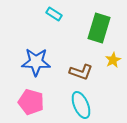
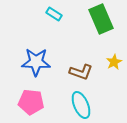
green rectangle: moved 2 px right, 9 px up; rotated 40 degrees counterclockwise
yellow star: moved 1 px right, 2 px down
pink pentagon: rotated 10 degrees counterclockwise
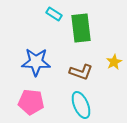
green rectangle: moved 20 px left, 9 px down; rotated 16 degrees clockwise
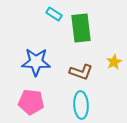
cyan ellipse: rotated 20 degrees clockwise
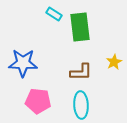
green rectangle: moved 1 px left, 1 px up
blue star: moved 13 px left, 1 px down
brown L-shape: rotated 20 degrees counterclockwise
pink pentagon: moved 7 px right, 1 px up
